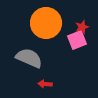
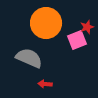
red star: moved 5 px right
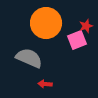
red star: moved 1 px left, 1 px up
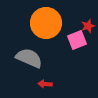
red star: moved 2 px right
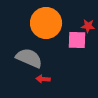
red star: rotated 24 degrees clockwise
pink square: rotated 24 degrees clockwise
red arrow: moved 2 px left, 5 px up
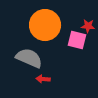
orange circle: moved 1 px left, 2 px down
pink square: rotated 12 degrees clockwise
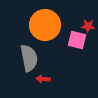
gray semicircle: rotated 56 degrees clockwise
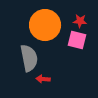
red star: moved 8 px left, 5 px up
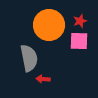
red star: rotated 24 degrees counterclockwise
orange circle: moved 4 px right
pink square: moved 2 px right, 1 px down; rotated 12 degrees counterclockwise
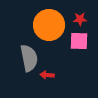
red star: moved 2 px up; rotated 16 degrees clockwise
red arrow: moved 4 px right, 4 px up
